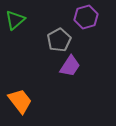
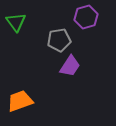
green triangle: moved 1 px right, 2 px down; rotated 25 degrees counterclockwise
gray pentagon: rotated 20 degrees clockwise
orange trapezoid: rotated 72 degrees counterclockwise
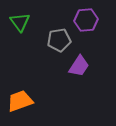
purple hexagon: moved 3 px down; rotated 10 degrees clockwise
green triangle: moved 4 px right
purple trapezoid: moved 9 px right
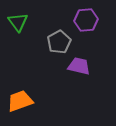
green triangle: moved 2 px left
gray pentagon: moved 2 px down; rotated 20 degrees counterclockwise
purple trapezoid: rotated 110 degrees counterclockwise
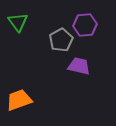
purple hexagon: moved 1 px left, 5 px down
gray pentagon: moved 2 px right, 2 px up
orange trapezoid: moved 1 px left, 1 px up
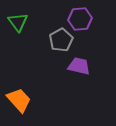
purple hexagon: moved 5 px left, 6 px up
orange trapezoid: rotated 68 degrees clockwise
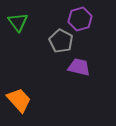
purple hexagon: rotated 10 degrees counterclockwise
gray pentagon: moved 1 px down; rotated 15 degrees counterclockwise
purple trapezoid: moved 1 px down
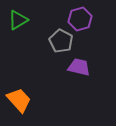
green triangle: moved 2 px up; rotated 35 degrees clockwise
